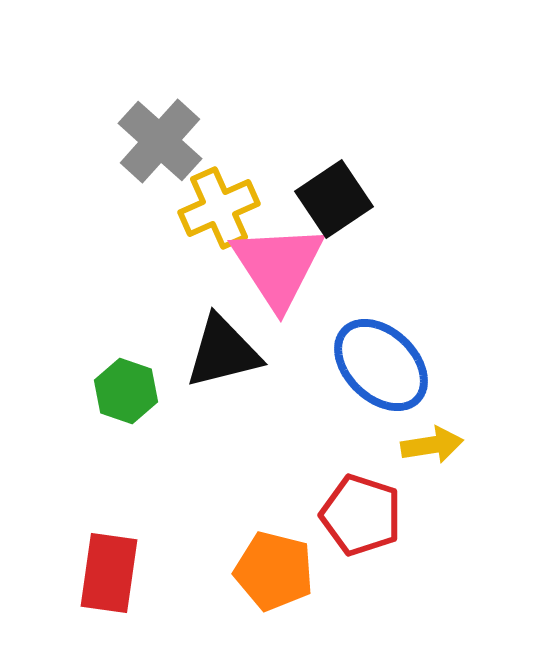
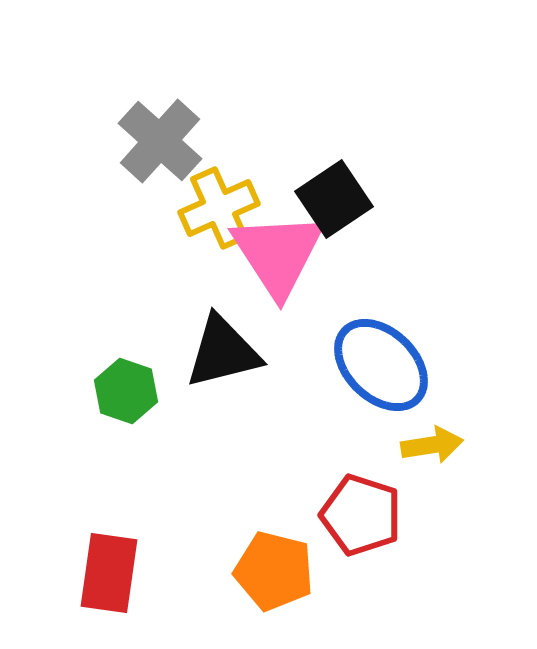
pink triangle: moved 12 px up
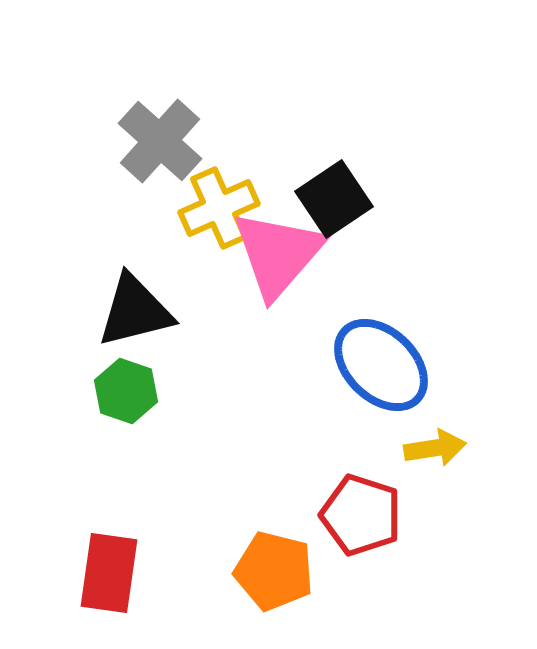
pink triangle: rotated 14 degrees clockwise
black triangle: moved 88 px left, 41 px up
yellow arrow: moved 3 px right, 3 px down
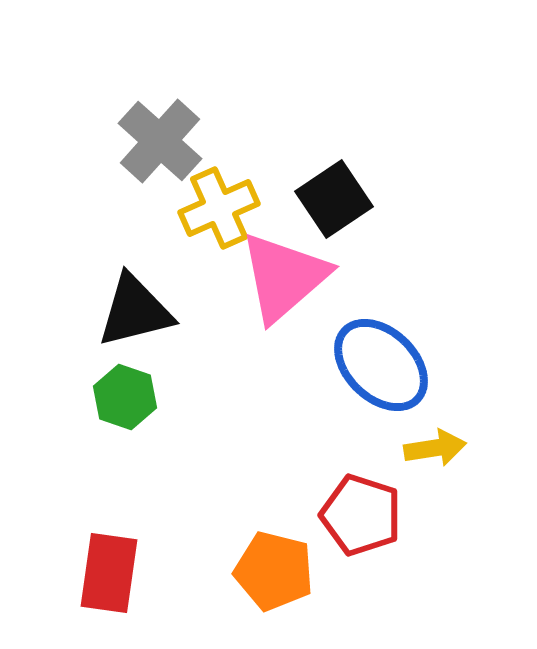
pink triangle: moved 6 px right, 23 px down; rotated 8 degrees clockwise
green hexagon: moved 1 px left, 6 px down
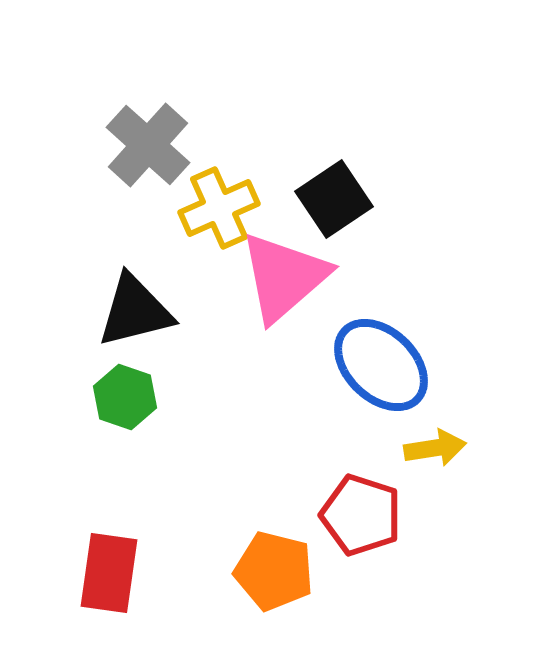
gray cross: moved 12 px left, 4 px down
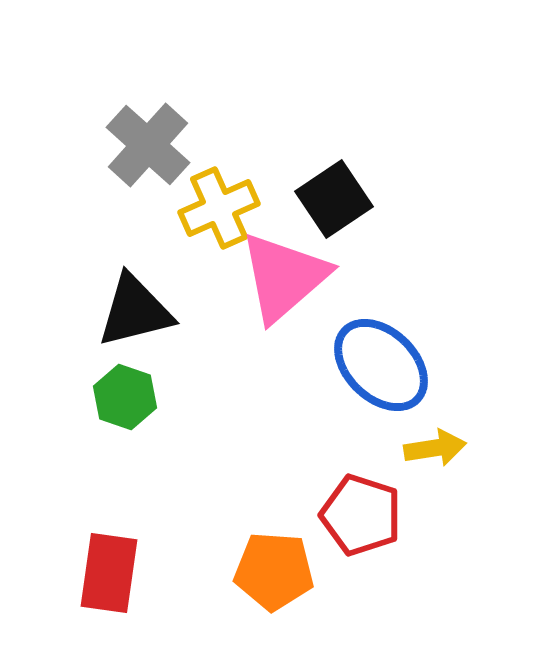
orange pentagon: rotated 10 degrees counterclockwise
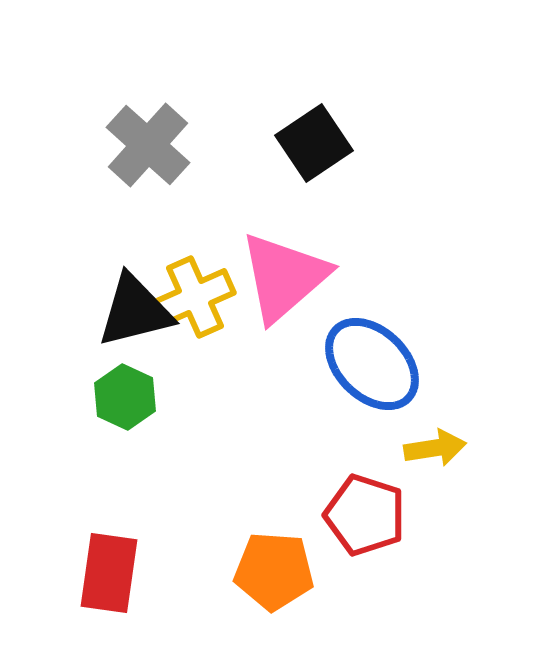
black square: moved 20 px left, 56 px up
yellow cross: moved 24 px left, 89 px down
blue ellipse: moved 9 px left, 1 px up
green hexagon: rotated 6 degrees clockwise
red pentagon: moved 4 px right
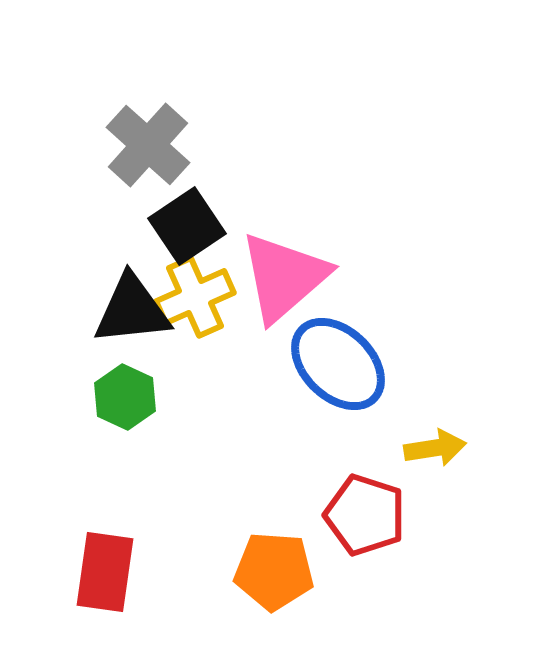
black square: moved 127 px left, 83 px down
black triangle: moved 3 px left, 1 px up; rotated 8 degrees clockwise
blue ellipse: moved 34 px left
red rectangle: moved 4 px left, 1 px up
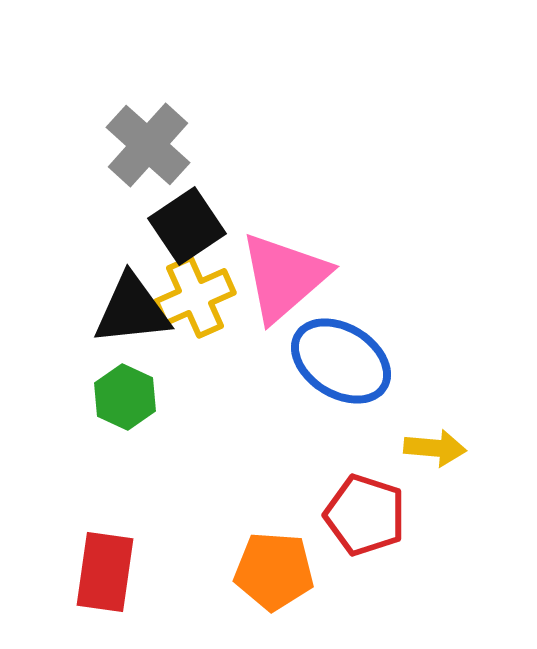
blue ellipse: moved 3 px right, 3 px up; rotated 12 degrees counterclockwise
yellow arrow: rotated 14 degrees clockwise
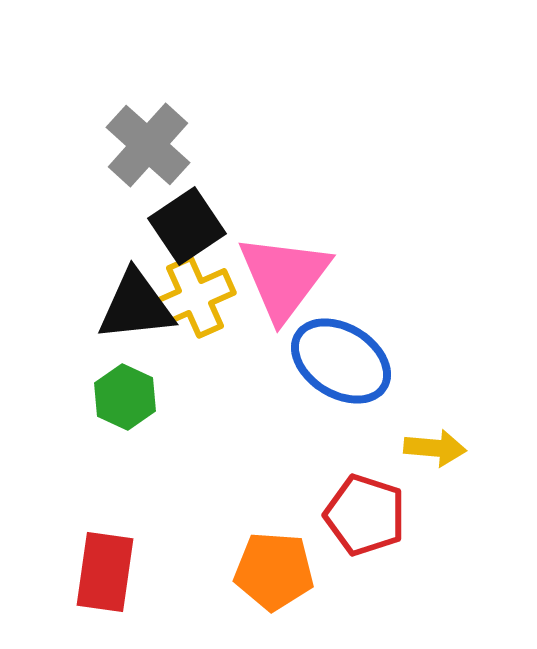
pink triangle: rotated 12 degrees counterclockwise
black triangle: moved 4 px right, 4 px up
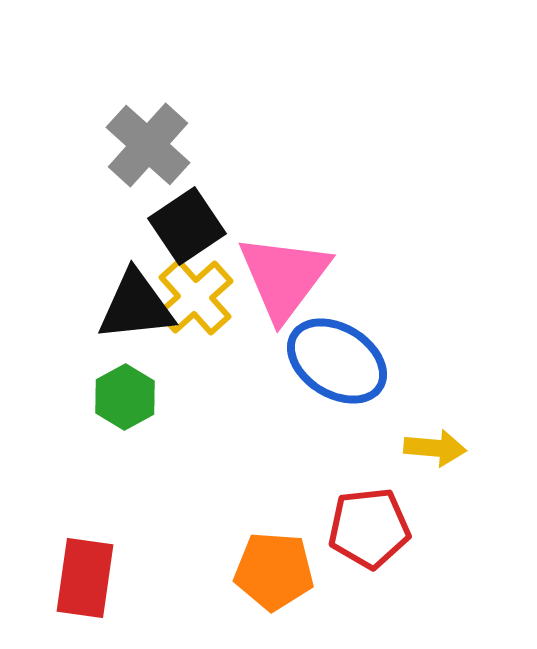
yellow cross: rotated 18 degrees counterclockwise
blue ellipse: moved 4 px left
green hexagon: rotated 6 degrees clockwise
red pentagon: moved 4 px right, 13 px down; rotated 24 degrees counterclockwise
red rectangle: moved 20 px left, 6 px down
